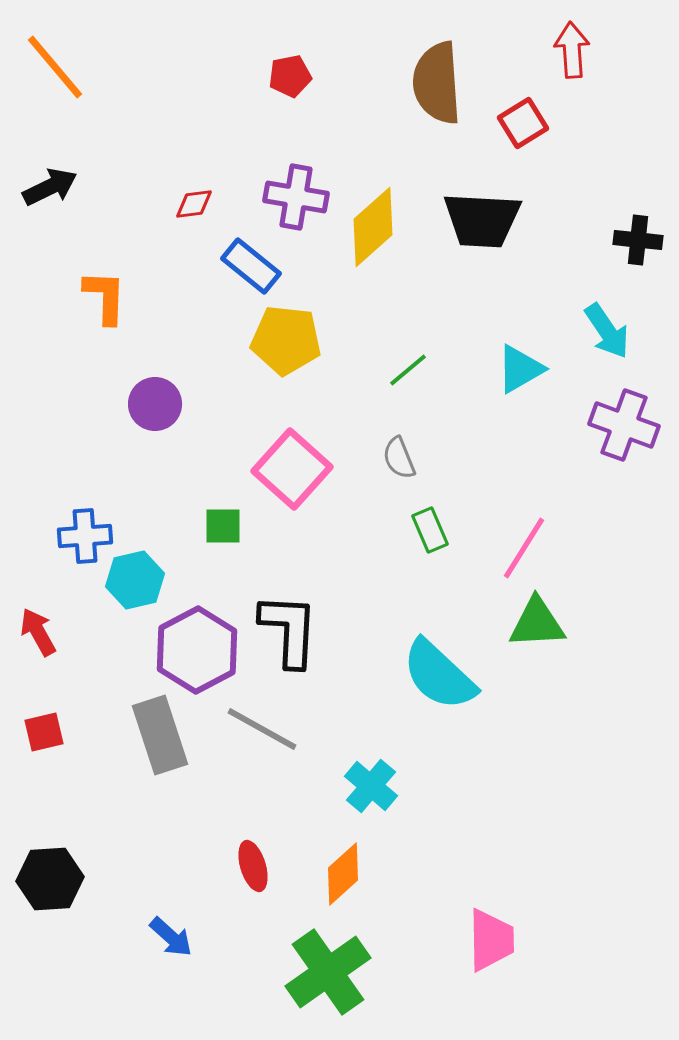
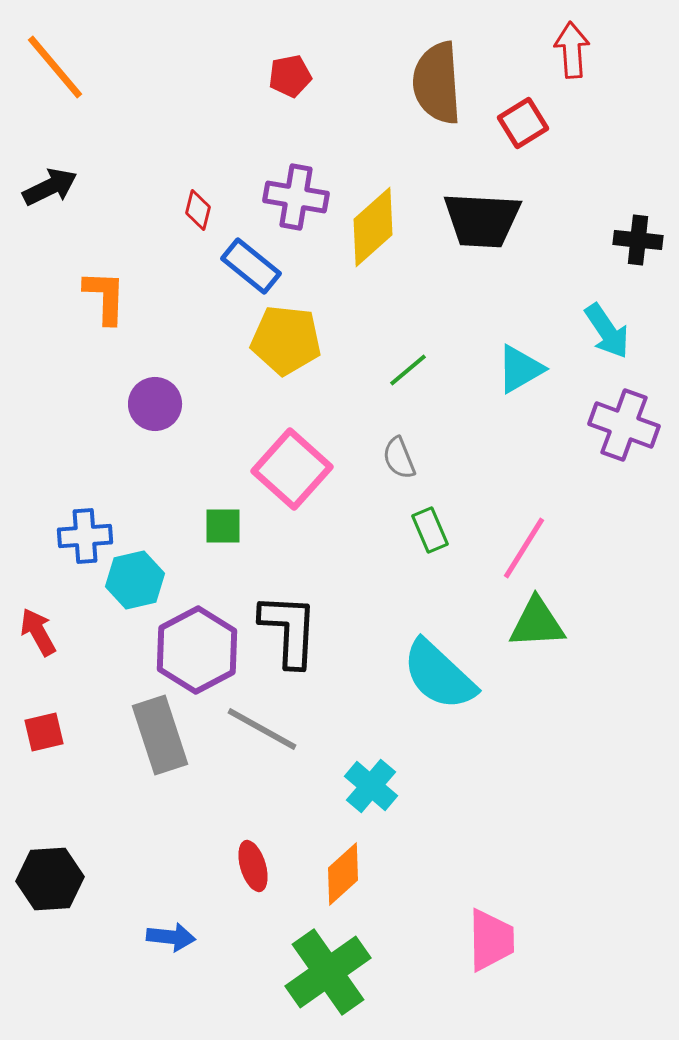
red diamond at (194, 204): moved 4 px right, 6 px down; rotated 69 degrees counterclockwise
blue arrow at (171, 937): rotated 36 degrees counterclockwise
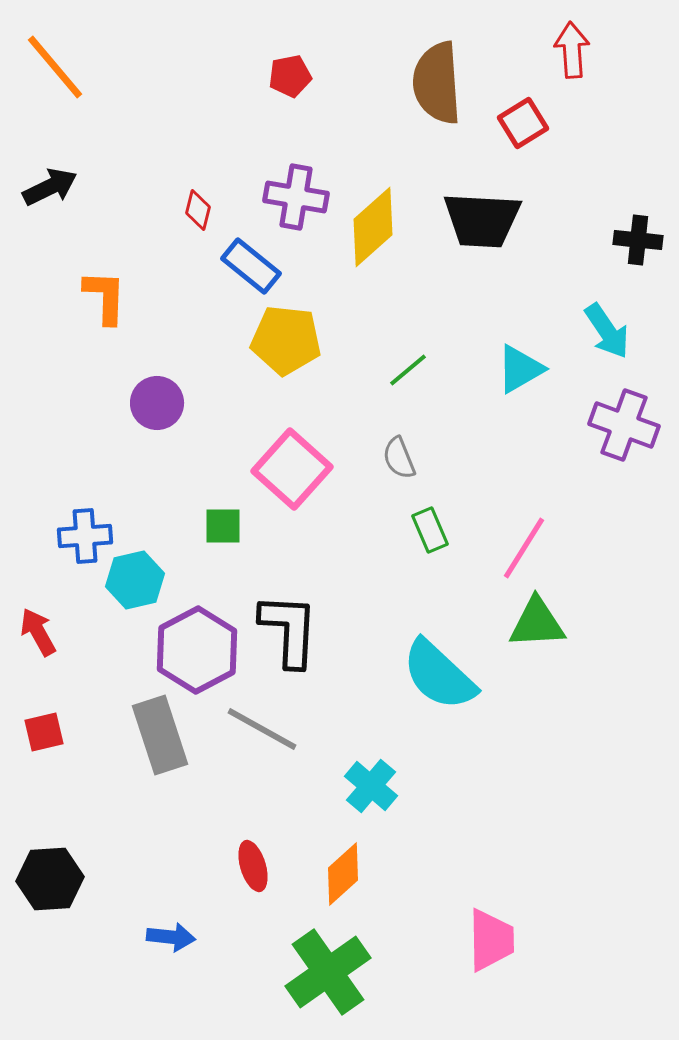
purple circle at (155, 404): moved 2 px right, 1 px up
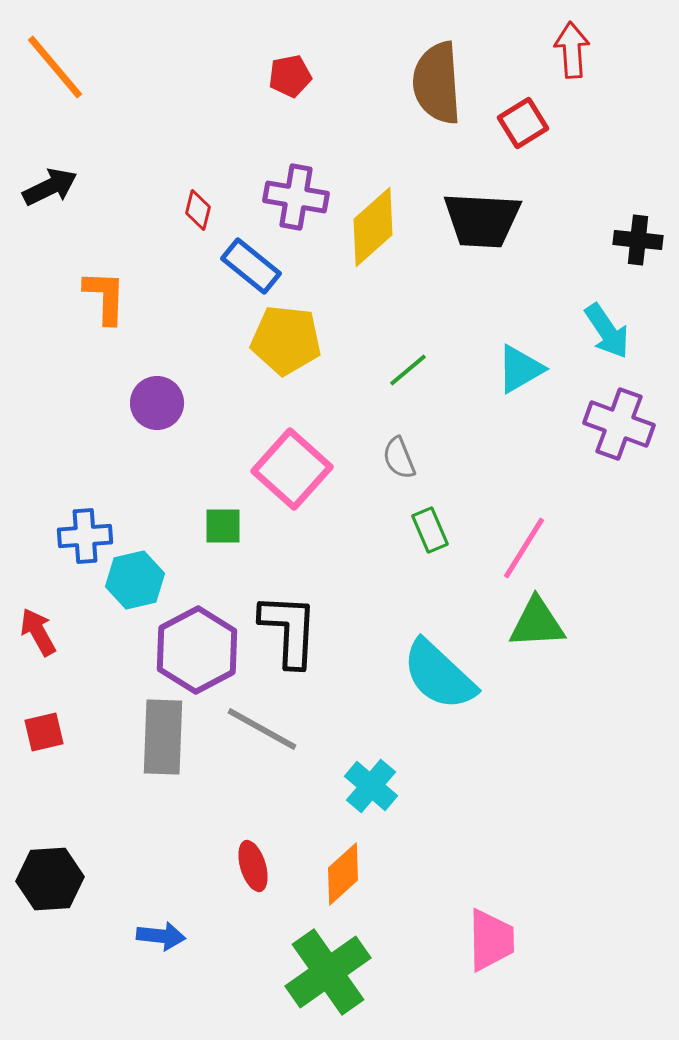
purple cross at (624, 425): moved 5 px left, 1 px up
gray rectangle at (160, 735): moved 3 px right, 2 px down; rotated 20 degrees clockwise
blue arrow at (171, 937): moved 10 px left, 1 px up
